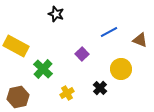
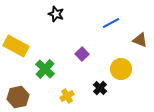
blue line: moved 2 px right, 9 px up
green cross: moved 2 px right
yellow cross: moved 3 px down
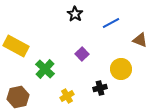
black star: moved 19 px right; rotated 14 degrees clockwise
black cross: rotated 32 degrees clockwise
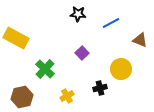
black star: moved 3 px right; rotated 28 degrees counterclockwise
yellow rectangle: moved 8 px up
purple square: moved 1 px up
brown hexagon: moved 4 px right
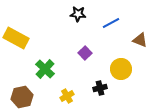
purple square: moved 3 px right
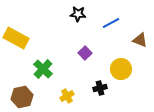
green cross: moved 2 px left
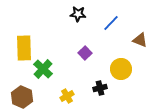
blue line: rotated 18 degrees counterclockwise
yellow rectangle: moved 8 px right, 10 px down; rotated 60 degrees clockwise
brown hexagon: rotated 25 degrees counterclockwise
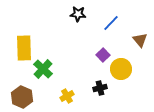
brown triangle: rotated 28 degrees clockwise
purple square: moved 18 px right, 2 px down
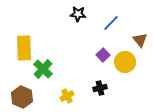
yellow circle: moved 4 px right, 7 px up
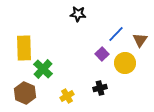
blue line: moved 5 px right, 11 px down
brown triangle: rotated 14 degrees clockwise
purple square: moved 1 px left, 1 px up
yellow circle: moved 1 px down
brown hexagon: moved 3 px right, 4 px up
